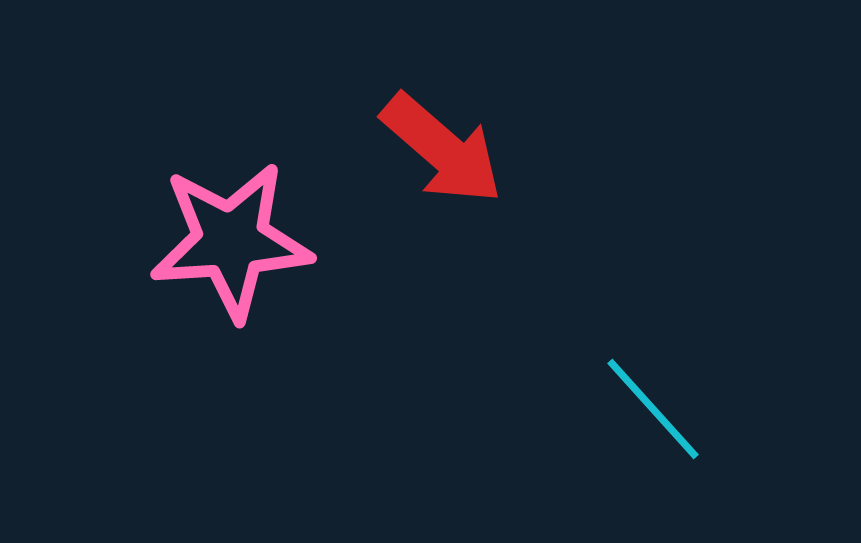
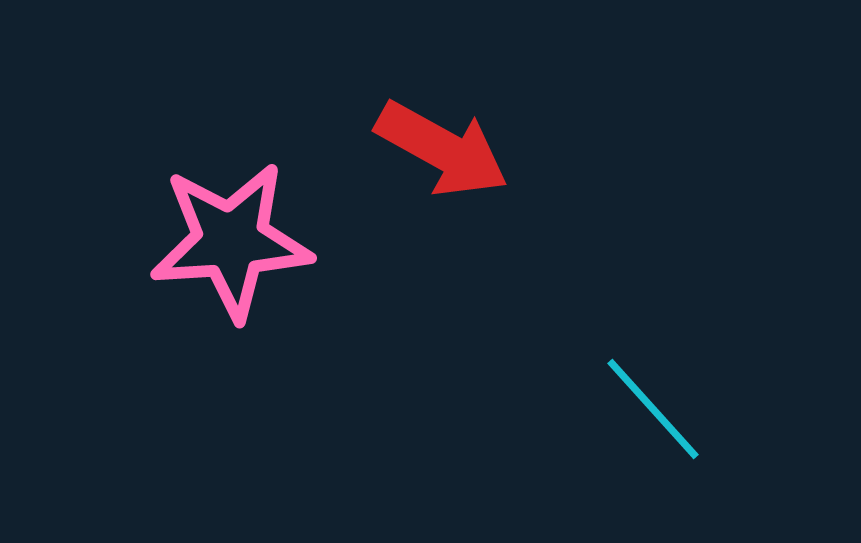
red arrow: rotated 12 degrees counterclockwise
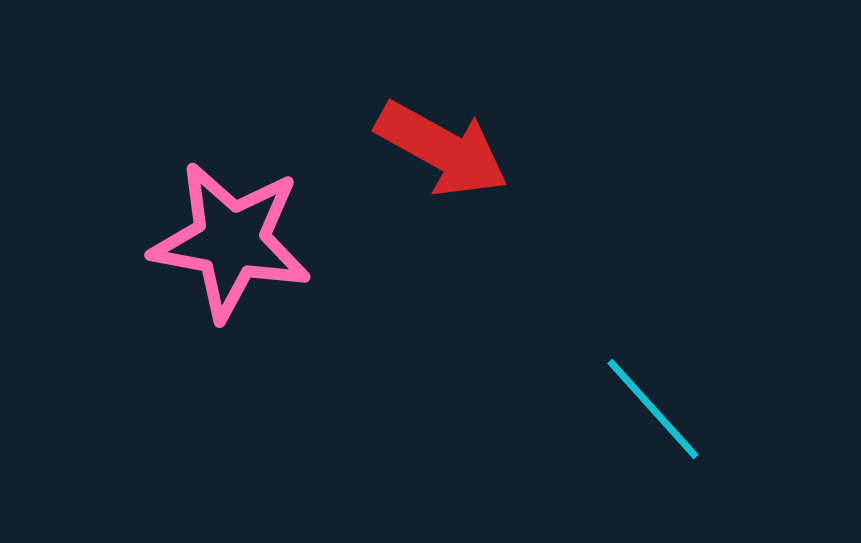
pink star: rotated 14 degrees clockwise
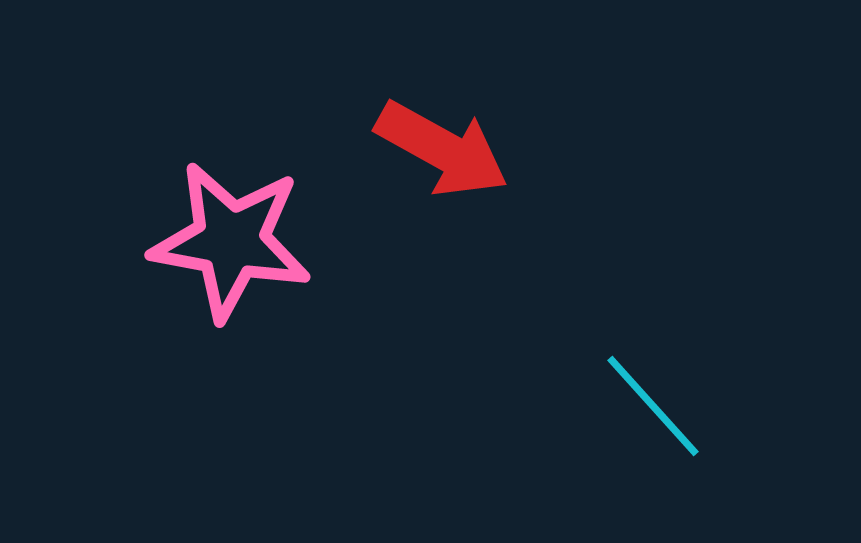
cyan line: moved 3 px up
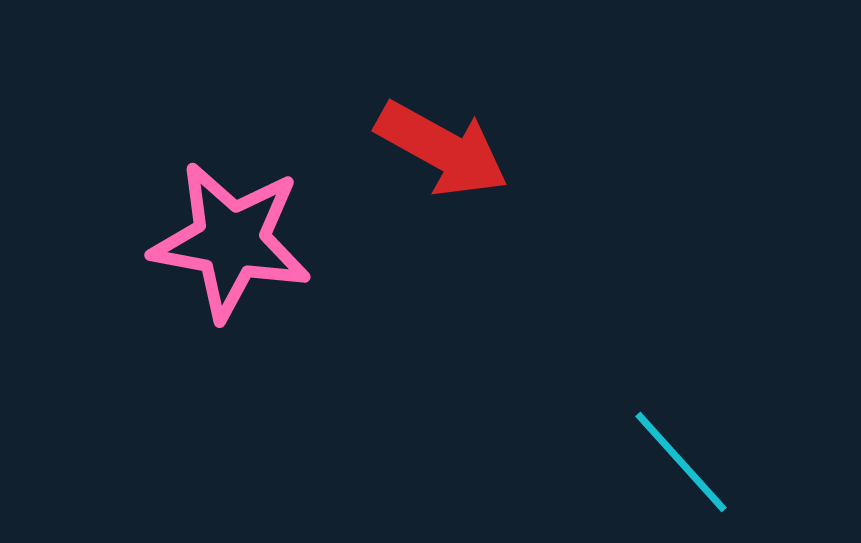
cyan line: moved 28 px right, 56 px down
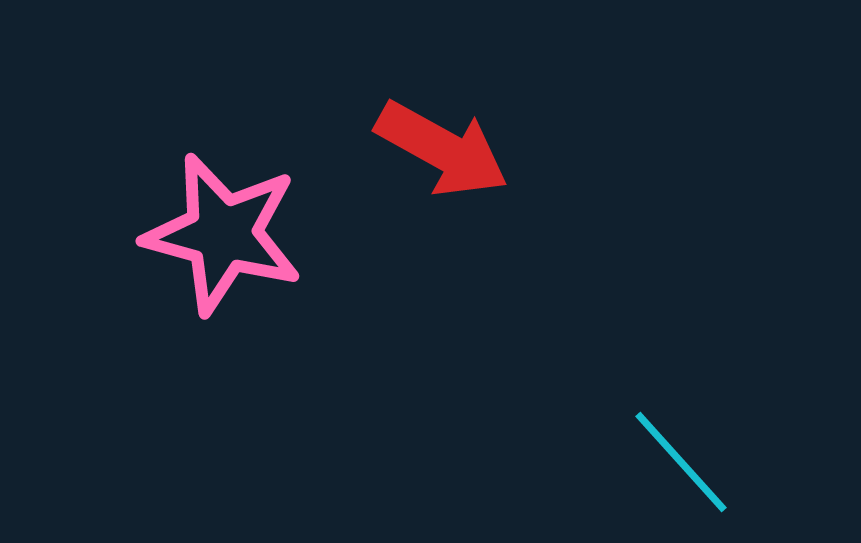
pink star: moved 8 px left, 7 px up; rotated 5 degrees clockwise
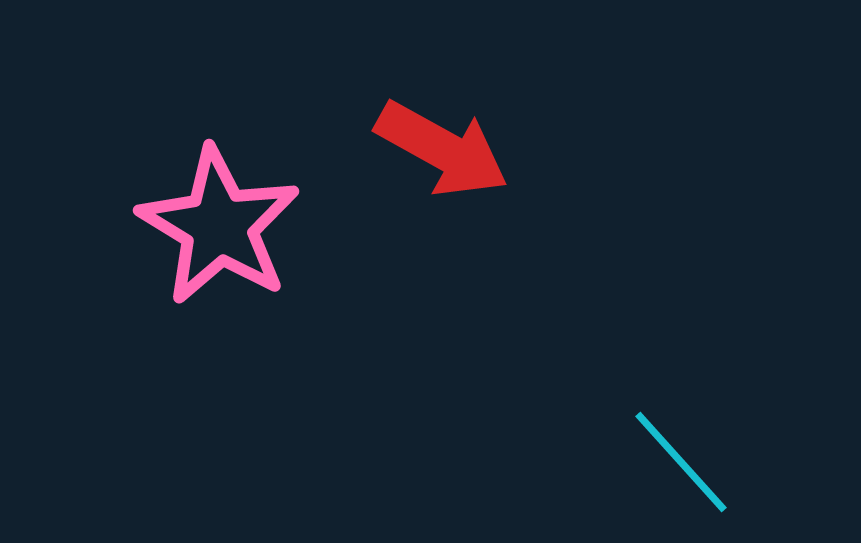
pink star: moved 4 px left, 8 px up; rotated 16 degrees clockwise
